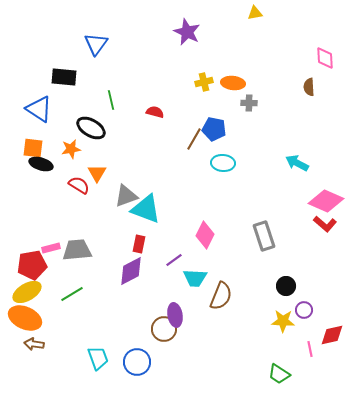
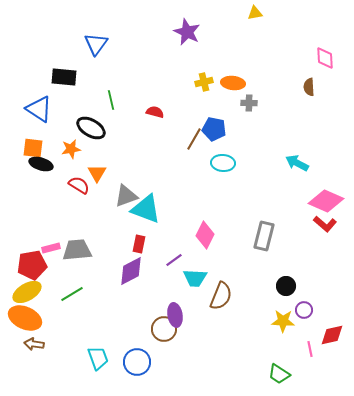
gray rectangle at (264, 236): rotated 32 degrees clockwise
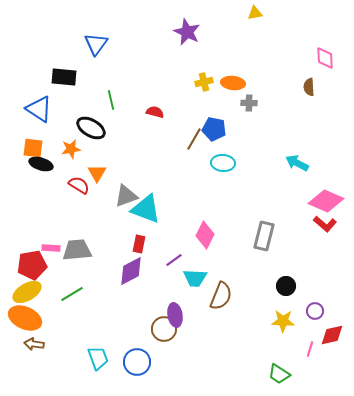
pink rectangle at (51, 248): rotated 18 degrees clockwise
purple circle at (304, 310): moved 11 px right, 1 px down
pink line at (310, 349): rotated 28 degrees clockwise
